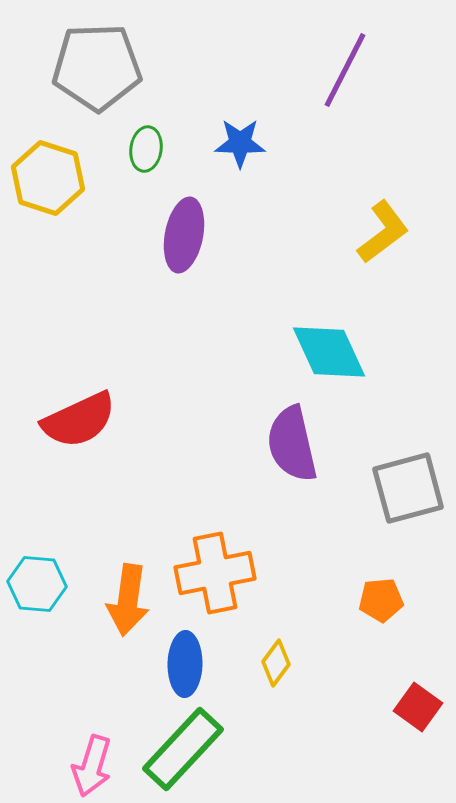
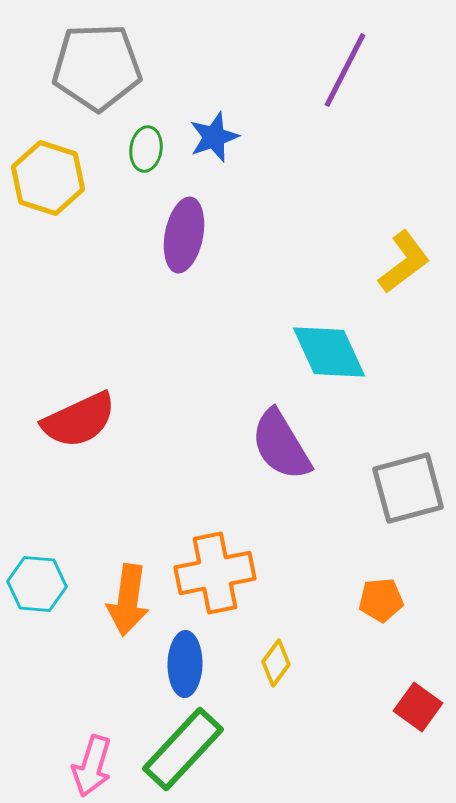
blue star: moved 26 px left, 6 px up; rotated 21 degrees counterclockwise
yellow L-shape: moved 21 px right, 30 px down
purple semicircle: moved 11 px left, 1 px down; rotated 18 degrees counterclockwise
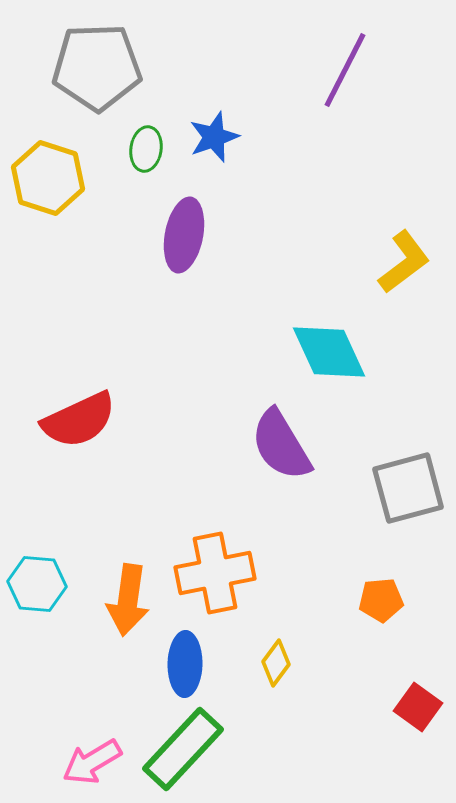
pink arrow: moved 4 px up; rotated 42 degrees clockwise
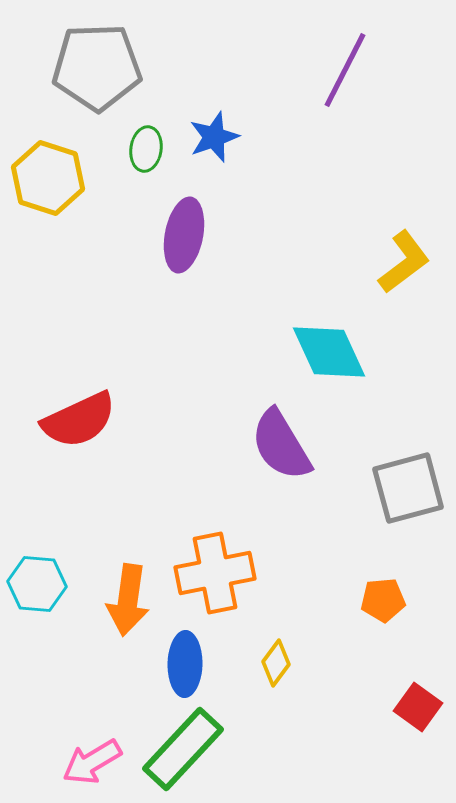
orange pentagon: moved 2 px right
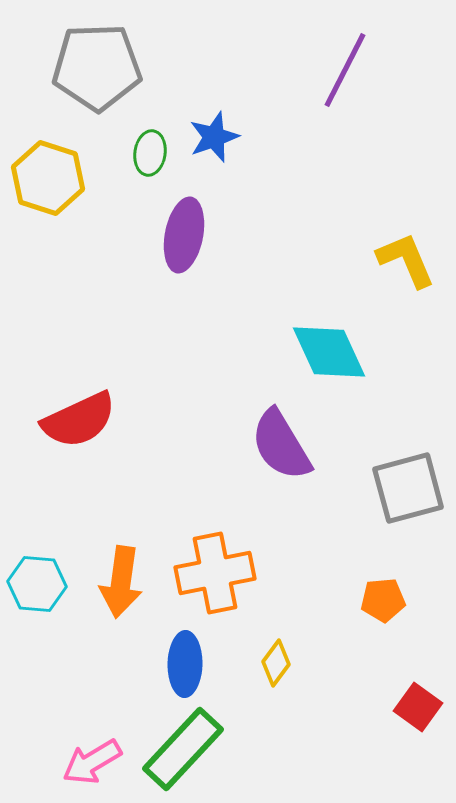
green ellipse: moved 4 px right, 4 px down
yellow L-shape: moved 2 px right, 2 px up; rotated 76 degrees counterclockwise
orange arrow: moved 7 px left, 18 px up
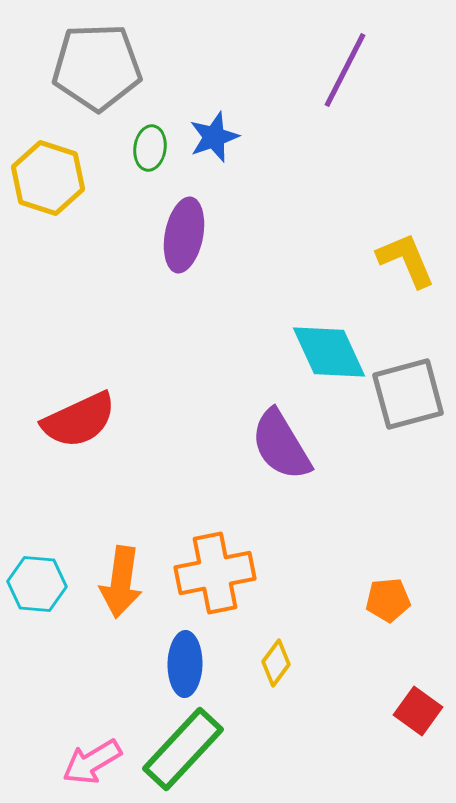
green ellipse: moved 5 px up
gray square: moved 94 px up
orange pentagon: moved 5 px right
red square: moved 4 px down
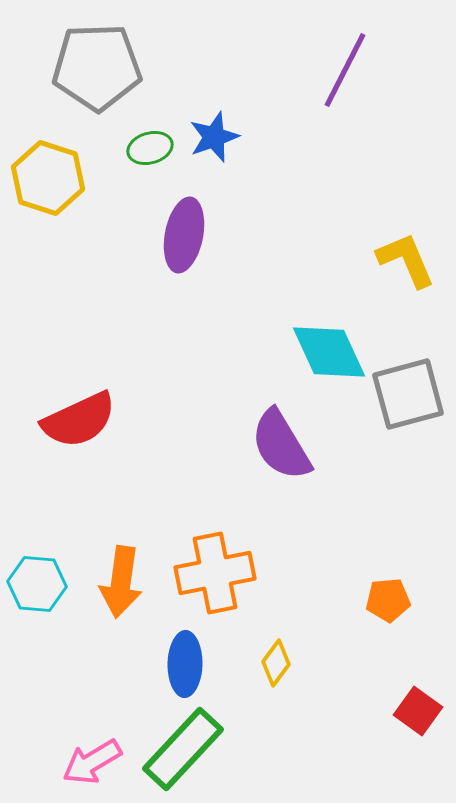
green ellipse: rotated 66 degrees clockwise
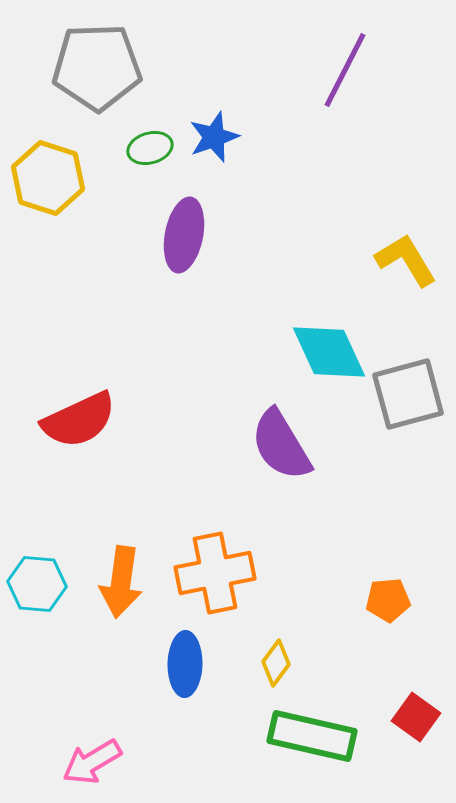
yellow L-shape: rotated 8 degrees counterclockwise
red square: moved 2 px left, 6 px down
green rectangle: moved 129 px right, 13 px up; rotated 60 degrees clockwise
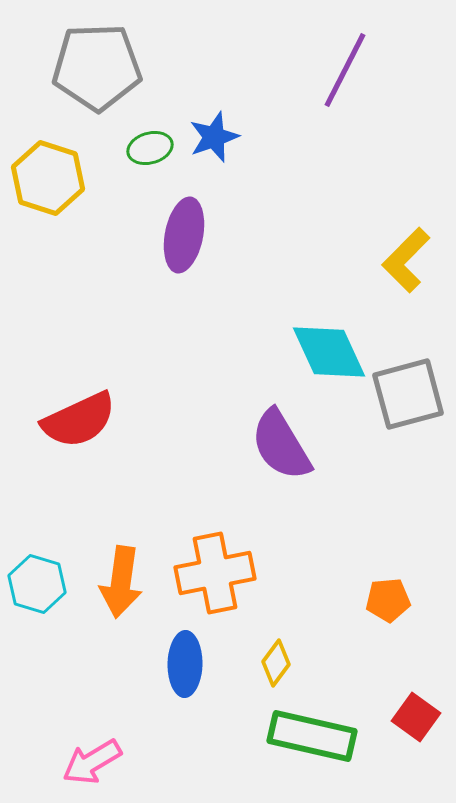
yellow L-shape: rotated 104 degrees counterclockwise
cyan hexagon: rotated 12 degrees clockwise
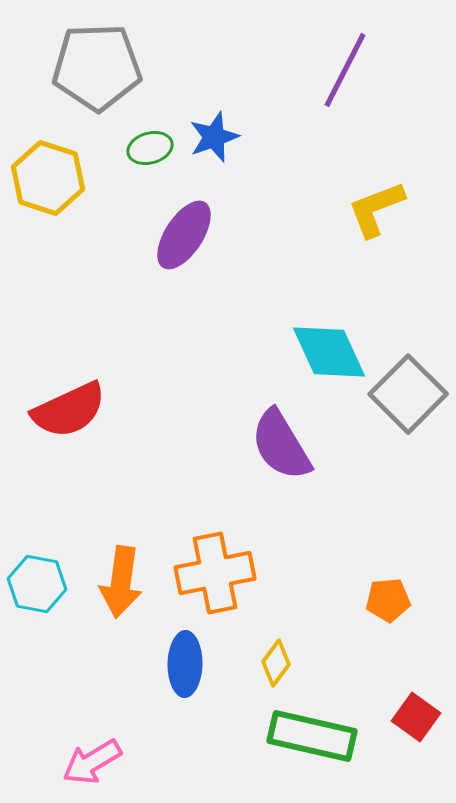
purple ellipse: rotated 22 degrees clockwise
yellow L-shape: moved 30 px left, 51 px up; rotated 24 degrees clockwise
gray square: rotated 30 degrees counterclockwise
red semicircle: moved 10 px left, 10 px up
cyan hexagon: rotated 6 degrees counterclockwise
